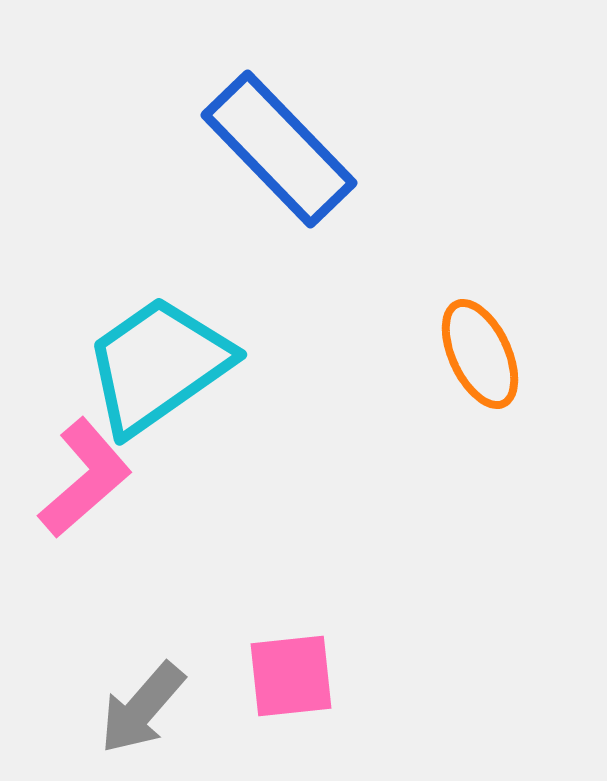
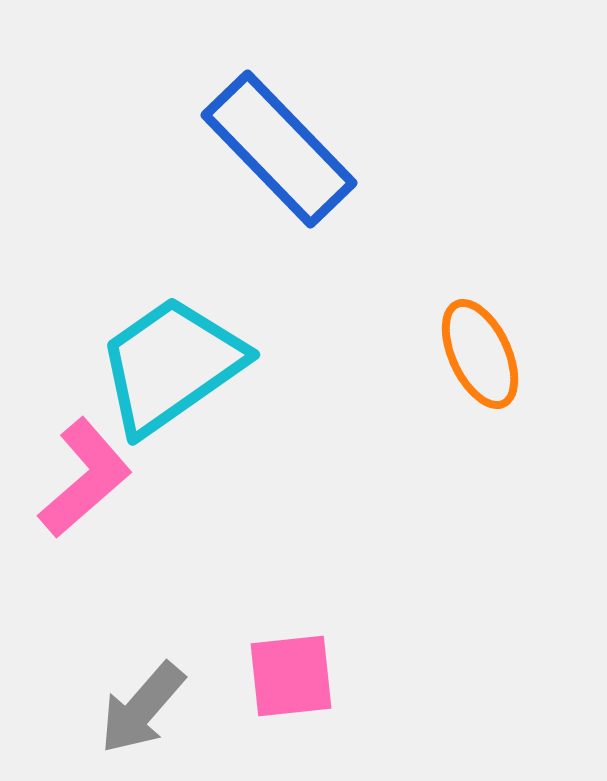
cyan trapezoid: moved 13 px right
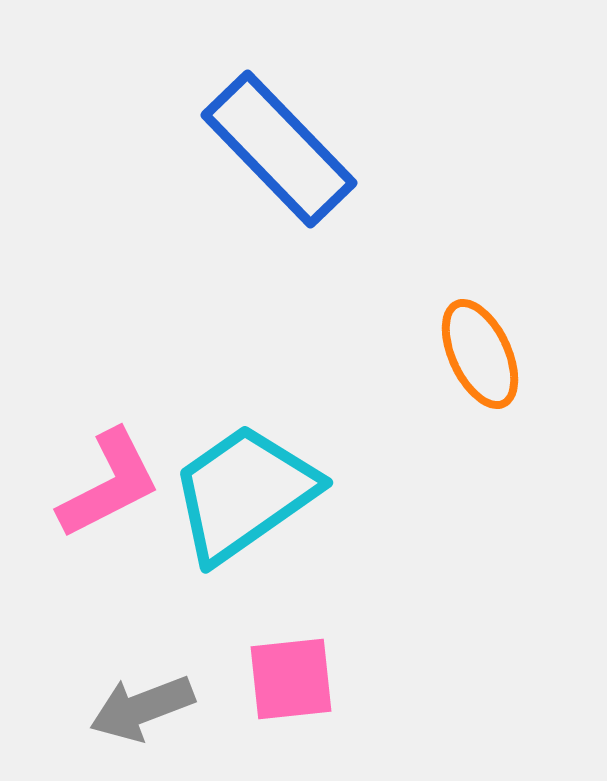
cyan trapezoid: moved 73 px right, 128 px down
pink L-shape: moved 24 px right, 6 px down; rotated 14 degrees clockwise
pink square: moved 3 px down
gray arrow: rotated 28 degrees clockwise
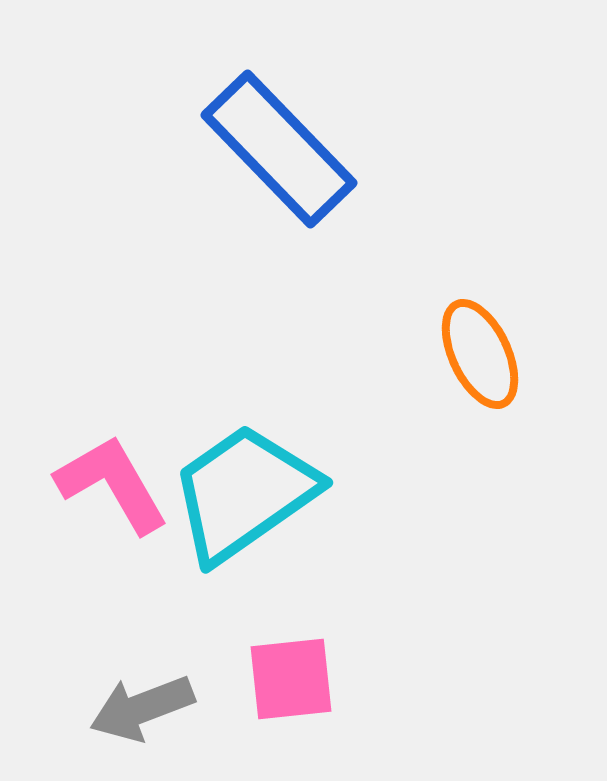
pink L-shape: moved 3 px right; rotated 93 degrees counterclockwise
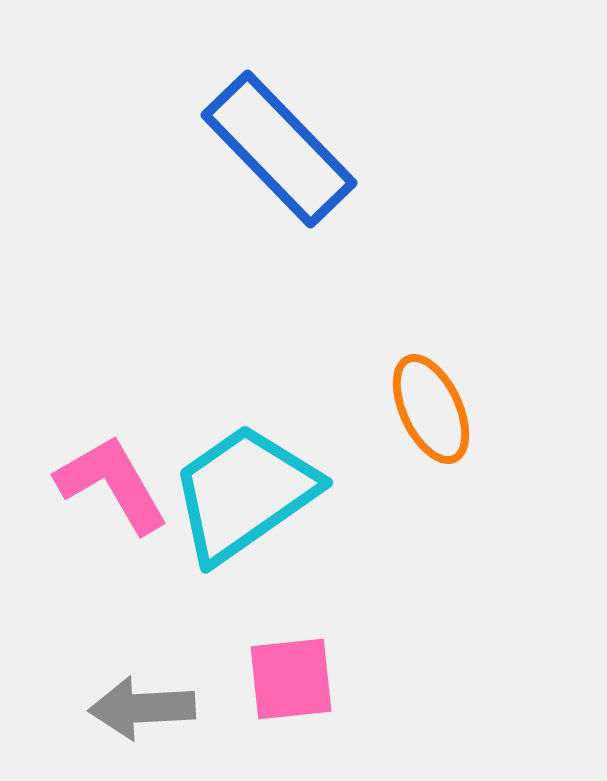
orange ellipse: moved 49 px left, 55 px down
gray arrow: rotated 18 degrees clockwise
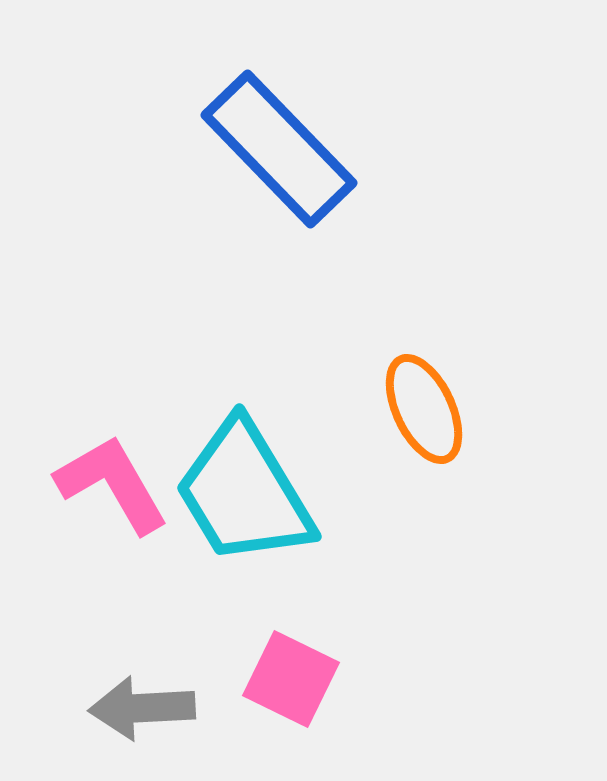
orange ellipse: moved 7 px left
cyan trapezoid: rotated 86 degrees counterclockwise
pink square: rotated 32 degrees clockwise
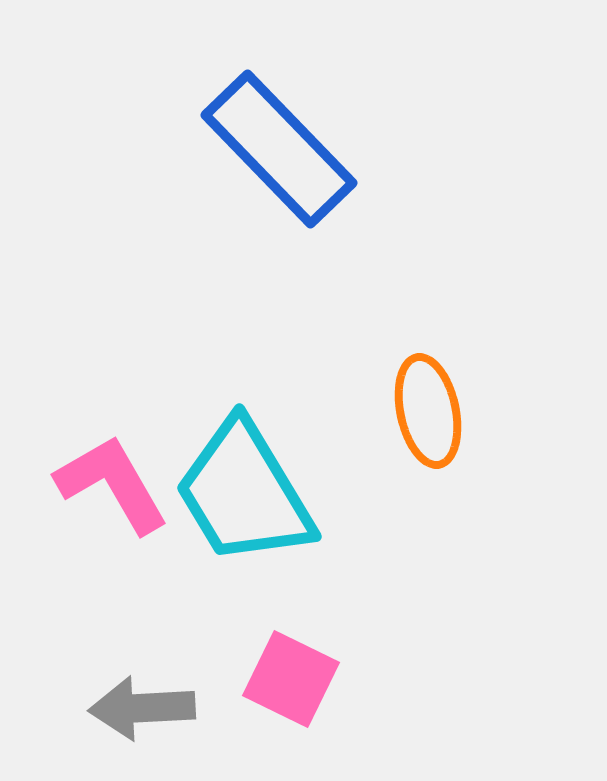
orange ellipse: moved 4 px right, 2 px down; rotated 13 degrees clockwise
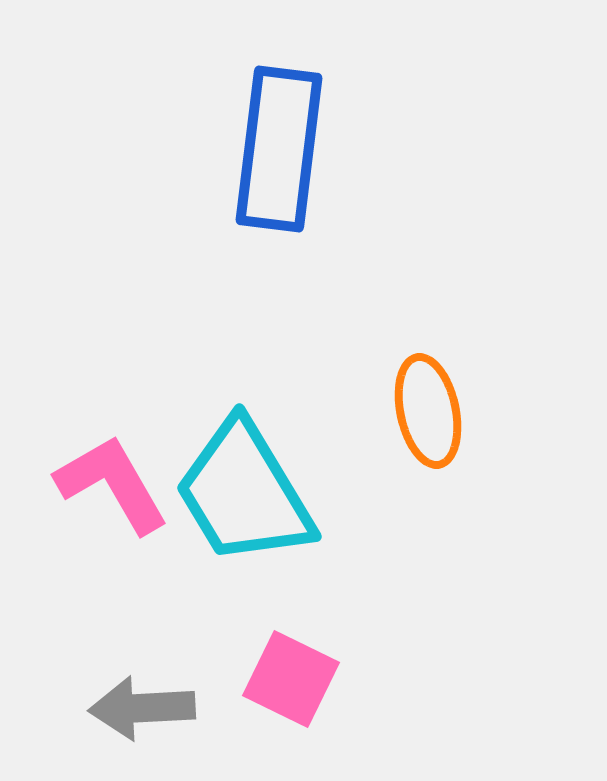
blue rectangle: rotated 51 degrees clockwise
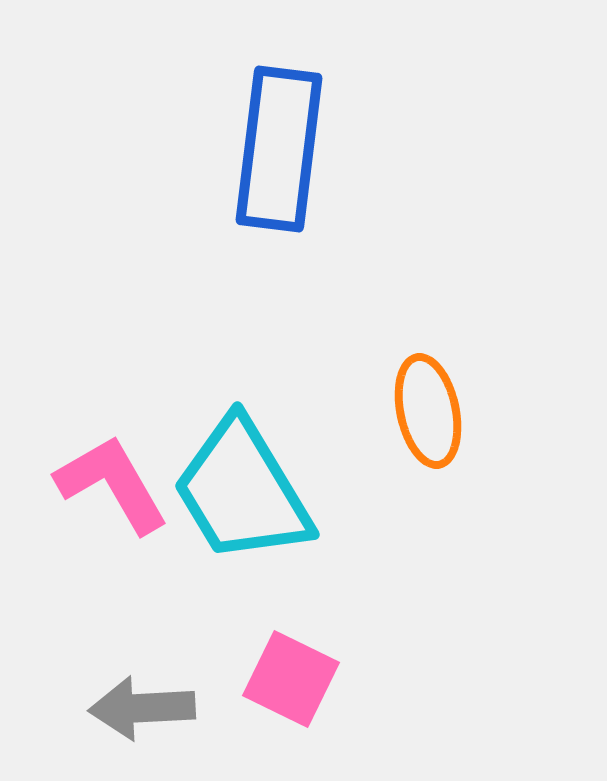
cyan trapezoid: moved 2 px left, 2 px up
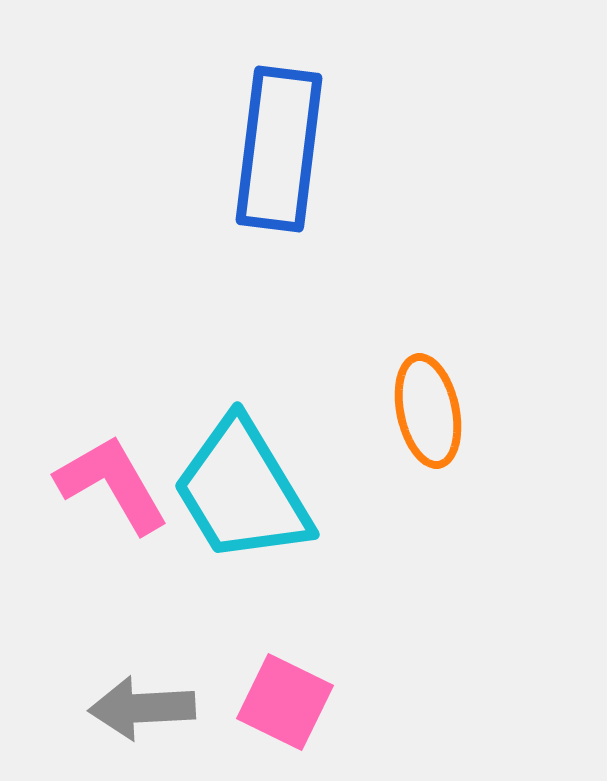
pink square: moved 6 px left, 23 px down
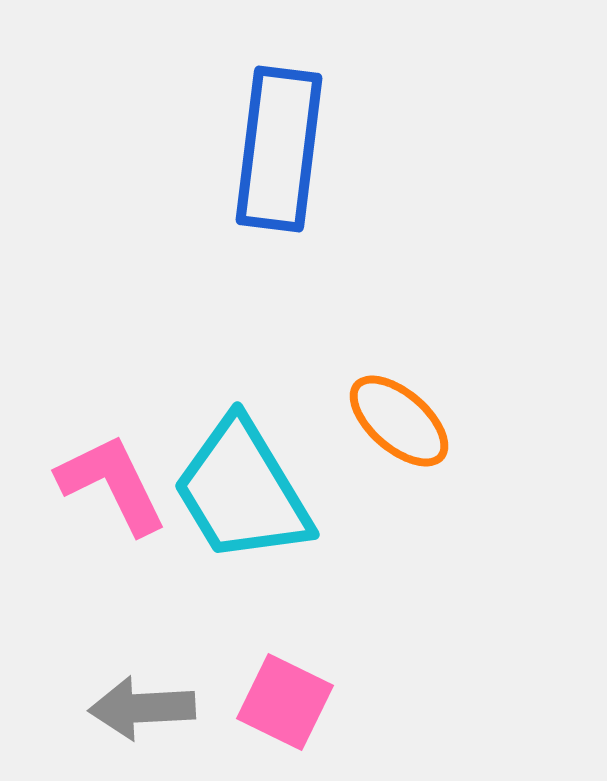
orange ellipse: moved 29 px left, 10 px down; rotated 37 degrees counterclockwise
pink L-shape: rotated 4 degrees clockwise
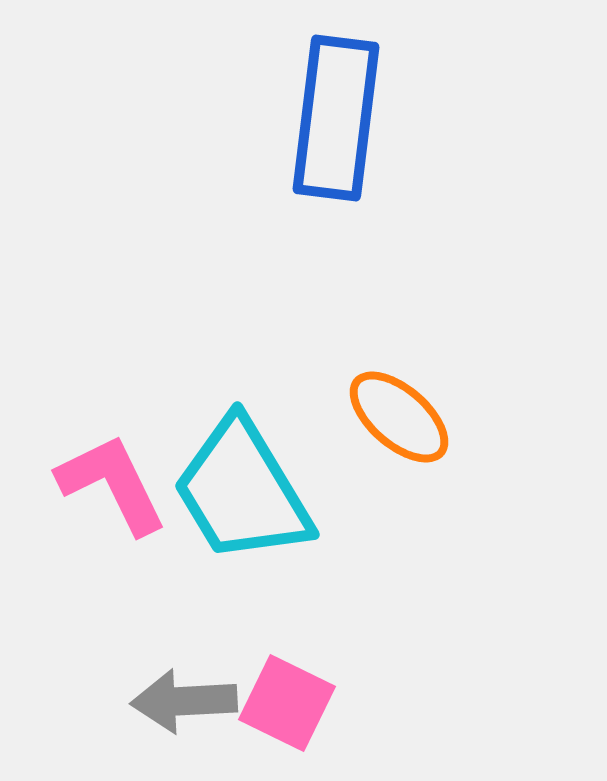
blue rectangle: moved 57 px right, 31 px up
orange ellipse: moved 4 px up
pink square: moved 2 px right, 1 px down
gray arrow: moved 42 px right, 7 px up
